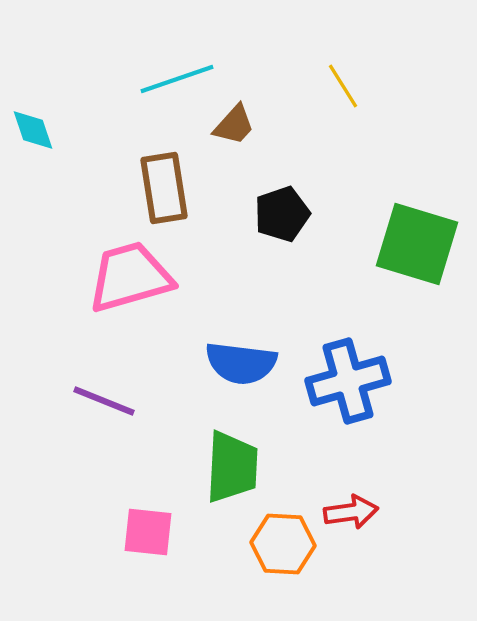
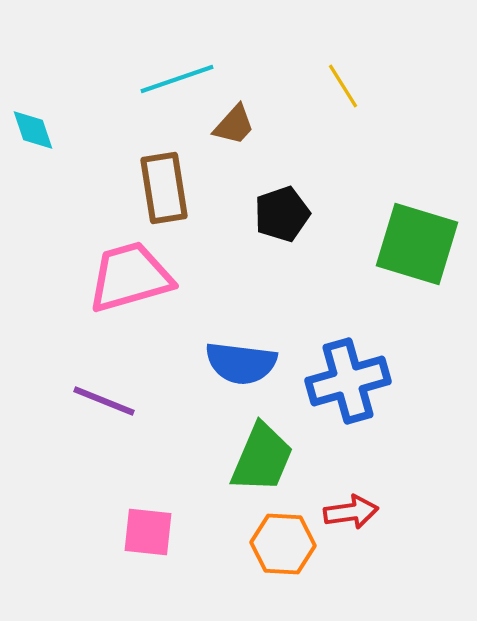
green trapezoid: moved 30 px right, 9 px up; rotated 20 degrees clockwise
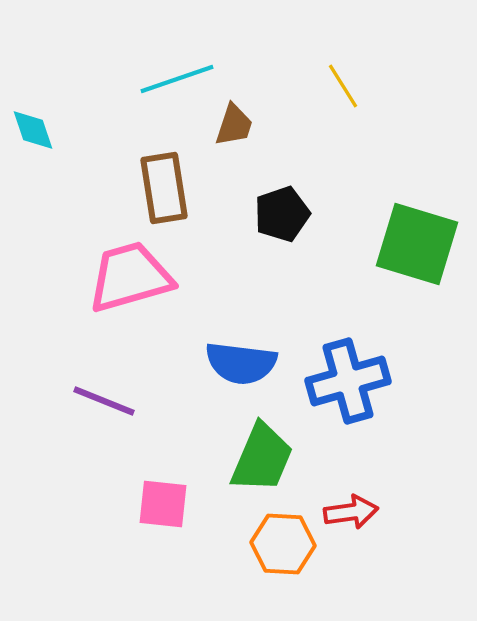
brown trapezoid: rotated 24 degrees counterclockwise
pink square: moved 15 px right, 28 px up
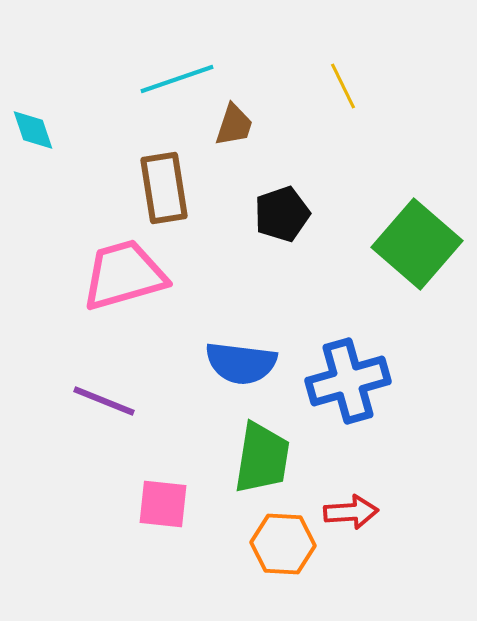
yellow line: rotated 6 degrees clockwise
green square: rotated 24 degrees clockwise
pink trapezoid: moved 6 px left, 2 px up
green trapezoid: rotated 14 degrees counterclockwise
red arrow: rotated 4 degrees clockwise
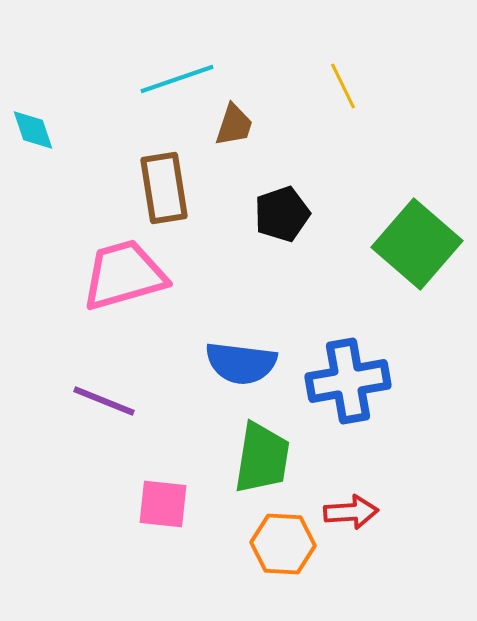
blue cross: rotated 6 degrees clockwise
